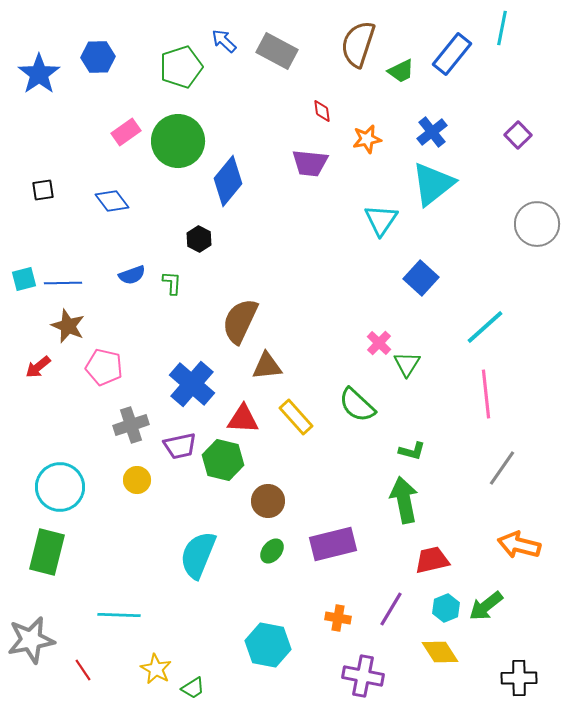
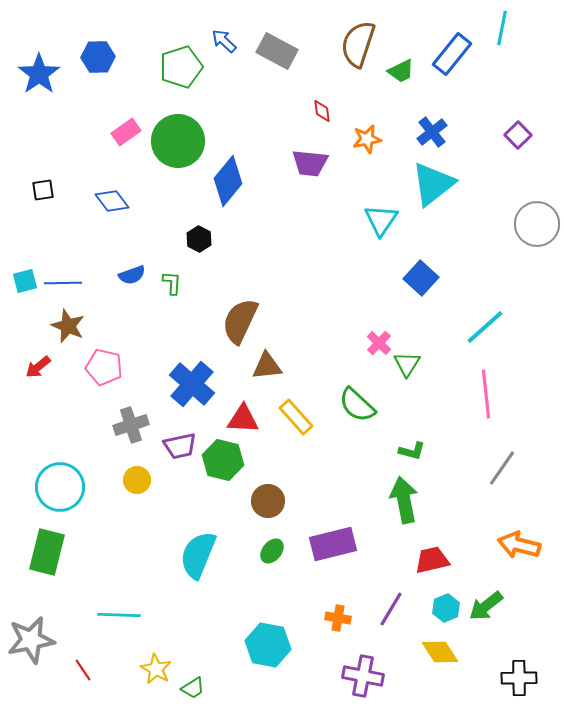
cyan square at (24, 279): moved 1 px right, 2 px down
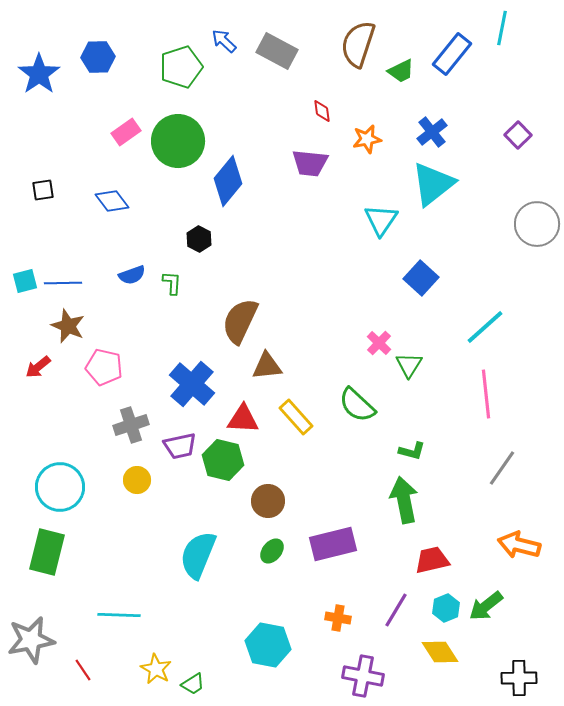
green triangle at (407, 364): moved 2 px right, 1 px down
purple line at (391, 609): moved 5 px right, 1 px down
green trapezoid at (193, 688): moved 4 px up
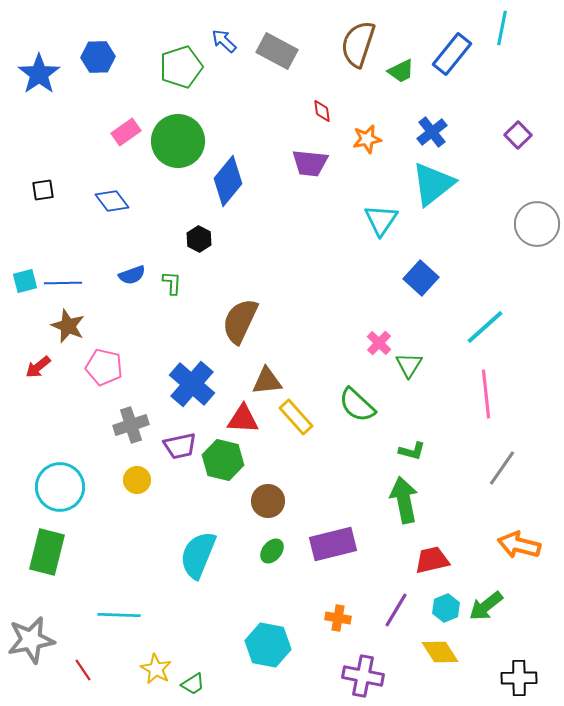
brown triangle at (267, 366): moved 15 px down
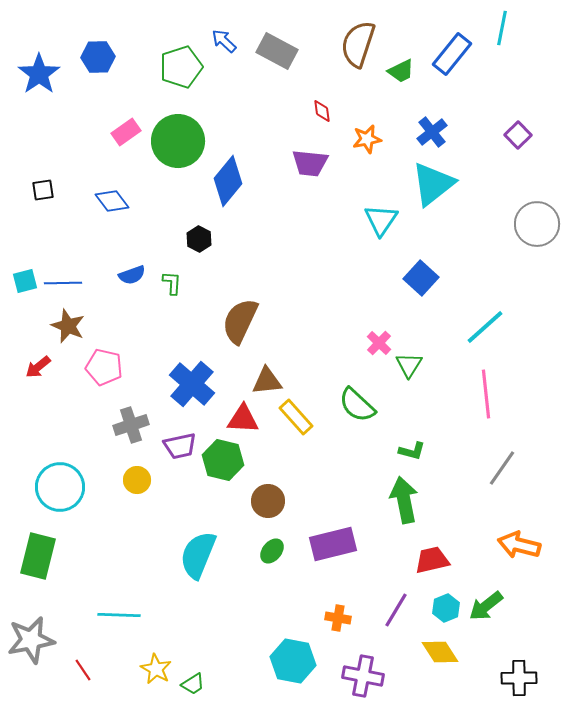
green rectangle at (47, 552): moved 9 px left, 4 px down
cyan hexagon at (268, 645): moved 25 px right, 16 px down
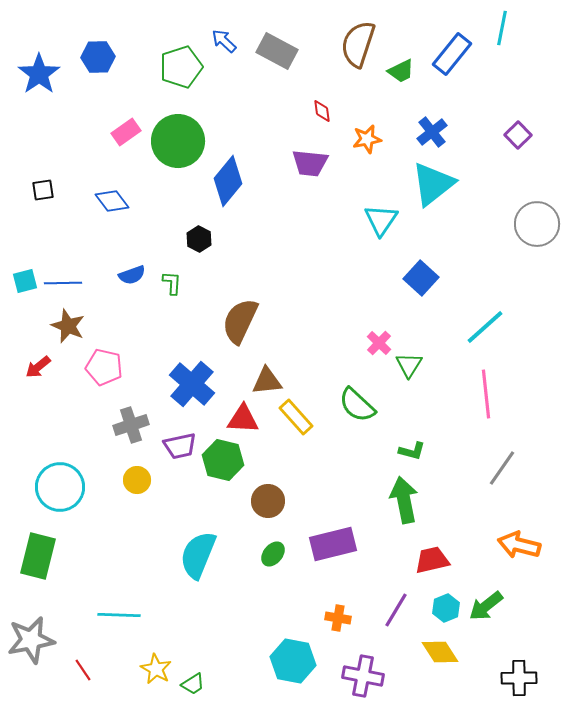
green ellipse at (272, 551): moved 1 px right, 3 px down
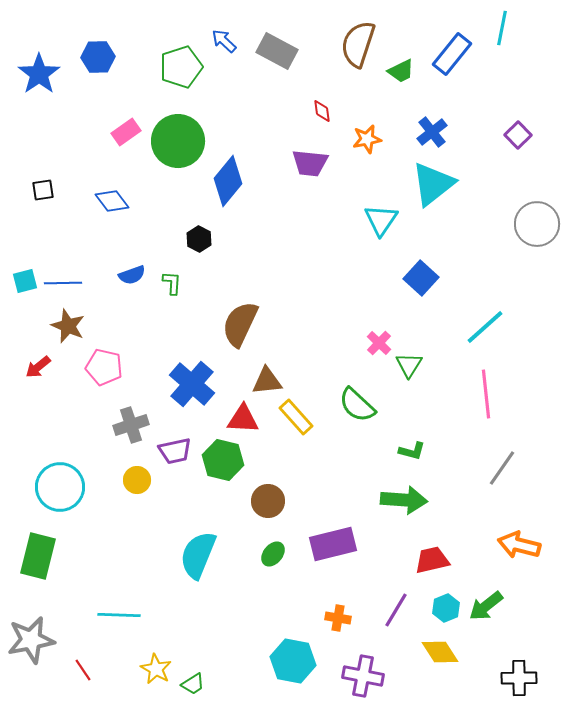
brown semicircle at (240, 321): moved 3 px down
purple trapezoid at (180, 446): moved 5 px left, 5 px down
green arrow at (404, 500): rotated 105 degrees clockwise
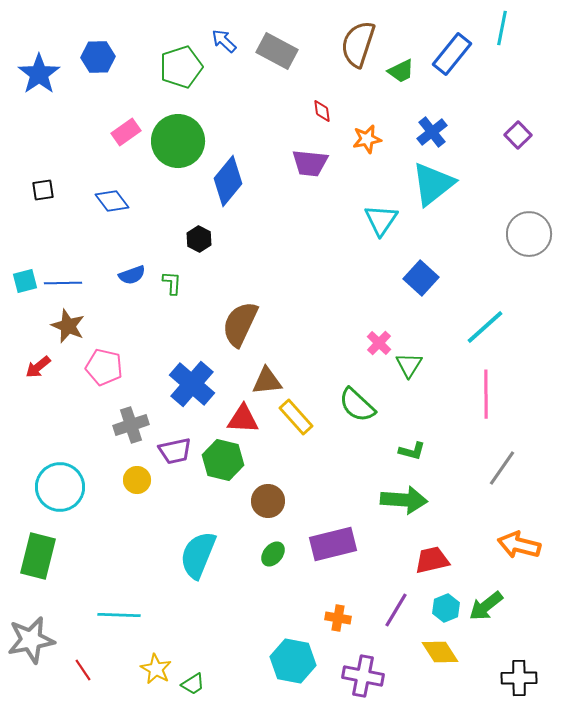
gray circle at (537, 224): moved 8 px left, 10 px down
pink line at (486, 394): rotated 6 degrees clockwise
